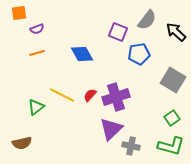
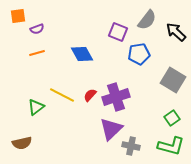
orange square: moved 1 px left, 3 px down
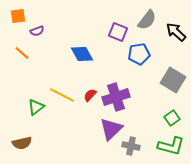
purple semicircle: moved 2 px down
orange line: moved 15 px left; rotated 56 degrees clockwise
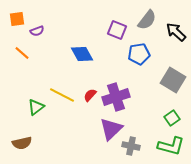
orange square: moved 1 px left, 3 px down
purple square: moved 1 px left, 2 px up
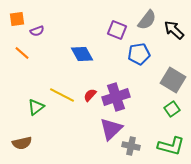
black arrow: moved 2 px left, 2 px up
green square: moved 9 px up
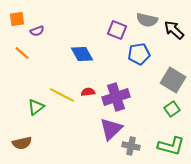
gray semicircle: rotated 65 degrees clockwise
red semicircle: moved 2 px left, 3 px up; rotated 40 degrees clockwise
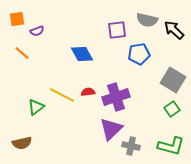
purple square: rotated 30 degrees counterclockwise
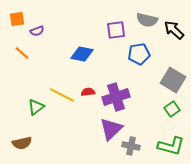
purple square: moved 1 px left
blue diamond: rotated 50 degrees counterclockwise
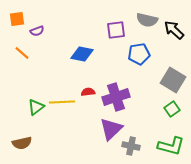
yellow line: moved 7 px down; rotated 30 degrees counterclockwise
